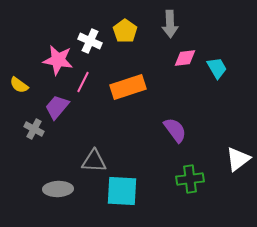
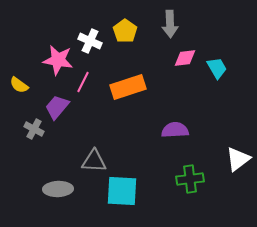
purple semicircle: rotated 56 degrees counterclockwise
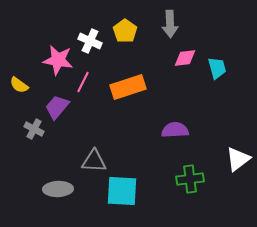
cyan trapezoid: rotated 15 degrees clockwise
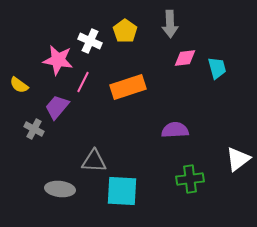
gray ellipse: moved 2 px right; rotated 8 degrees clockwise
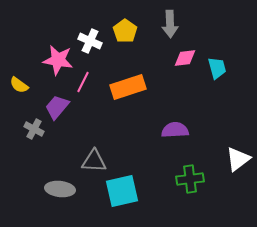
cyan square: rotated 16 degrees counterclockwise
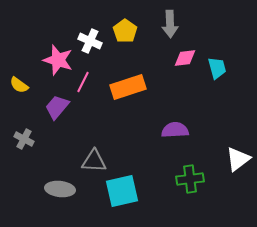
pink star: rotated 8 degrees clockwise
gray cross: moved 10 px left, 10 px down
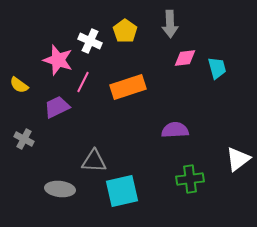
purple trapezoid: rotated 24 degrees clockwise
